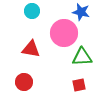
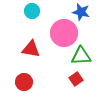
green triangle: moved 1 px left, 1 px up
red square: moved 3 px left, 6 px up; rotated 24 degrees counterclockwise
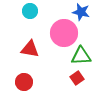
cyan circle: moved 2 px left
red triangle: moved 1 px left
red square: moved 1 px right, 1 px up
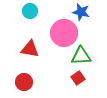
red square: moved 1 px right
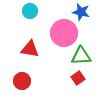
red circle: moved 2 px left, 1 px up
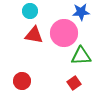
blue star: rotated 18 degrees counterclockwise
red triangle: moved 4 px right, 14 px up
red square: moved 4 px left, 5 px down
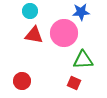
green triangle: moved 2 px right, 4 px down
red square: rotated 32 degrees counterclockwise
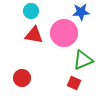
cyan circle: moved 1 px right
green triangle: rotated 20 degrees counterclockwise
red circle: moved 3 px up
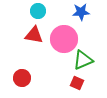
cyan circle: moved 7 px right
pink circle: moved 6 px down
red square: moved 3 px right
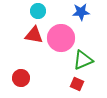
pink circle: moved 3 px left, 1 px up
red circle: moved 1 px left
red square: moved 1 px down
